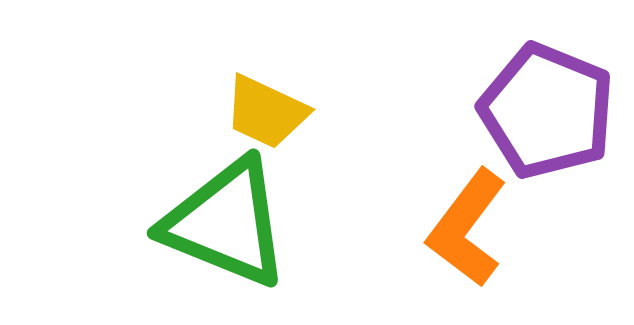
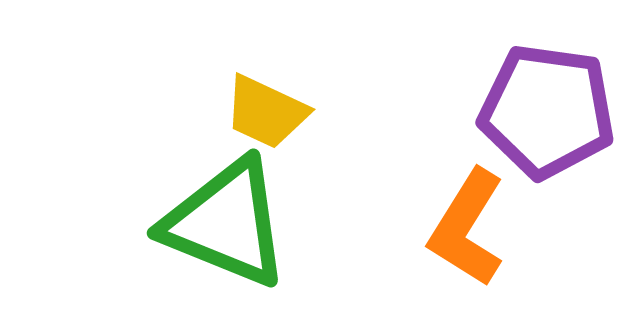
purple pentagon: rotated 14 degrees counterclockwise
orange L-shape: rotated 5 degrees counterclockwise
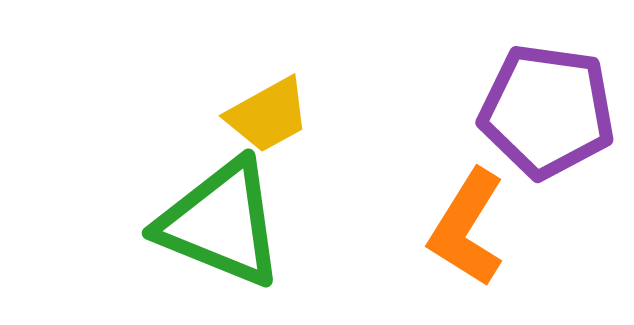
yellow trapezoid: moved 2 px right, 3 px down; rotated 54 degrees counterclockwise
green triangle: moved 5 px left
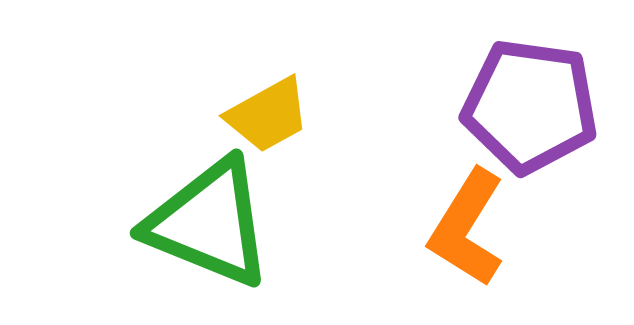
purple pentagon: moved 17 px left, 5 px up
green triangle: moved 12 px left
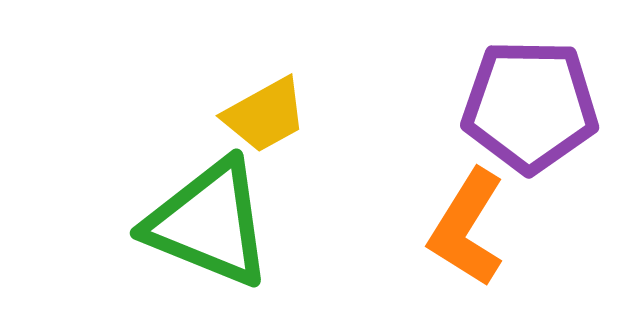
purple pentagon: rotated 7 degrees counterclockwise
yellow trapezoid: moved 3 px left
